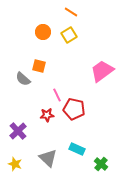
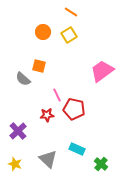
gray triangle: moved 1 px down
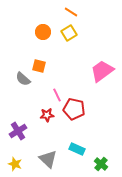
yellow square: moved 2 px up
purple cross: rotated 12 degrees clockwise
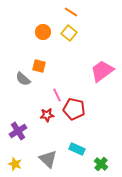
yellow square: rotated 21 degrees counterclockwise
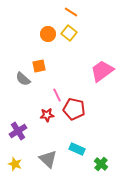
orange circle: moved 5 px right, 2 px down
orange square: rotated 24 degrees counterclockwise
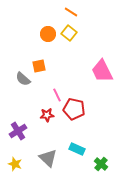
pink trapezoid: rotated 80 degrees counterclockwise
gray triangle: moved 1 px up
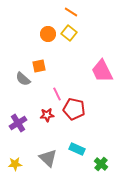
pink line: moved 1 px up
purple cross: moved 8 px up
yellow star: rotated 24 degrees counterclockwise
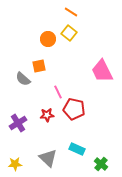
orange circle: moved 5 px down
pink line: moved 1 px right, 2 px up
